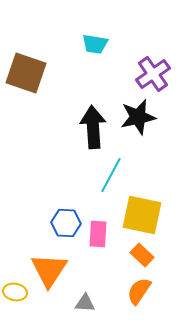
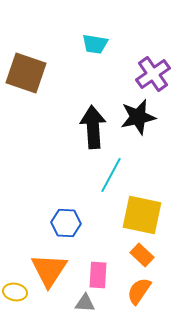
pink rectangle: moved 41 px down
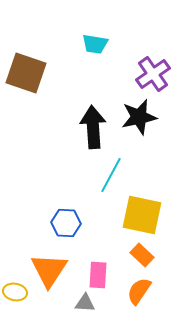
black star: moved 1 px right
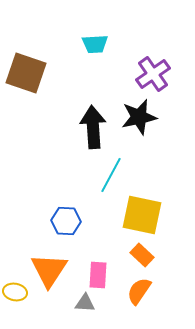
cyan trapezoid: rotated 12 degrees counterclockwise
blue hexagon: moved 2 px up
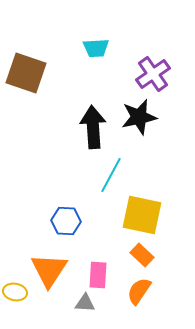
cyan trapezoid: moved 1 px right, 4 px down
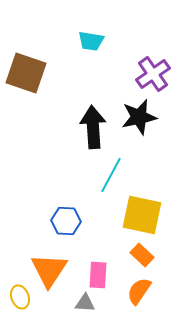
cyan trapezoid: moved 5 px left, 7 px up; rotated 12 degrees clockwise
yellow ellipse: moved 5 px right, 5 px down; rotated 60 degrees clockwise
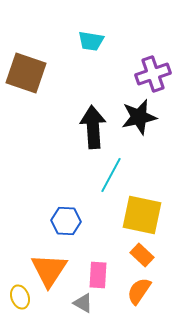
purple cross: rotated 16 degrees clockwise
gray triangle: moved 2 px left; rotated 25 degrees clockwise
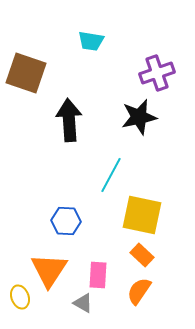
purple cross: moved 4 px right, 1 px up
black arrow: moved 24 px left, 7 px up
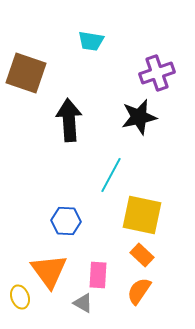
orange triangle: moved 1 px down; rotated 9 degrees counterclockwise
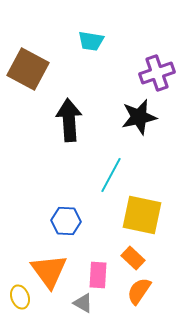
brown square: moved 2 px right, 4 px up; rotated 9 degrees clockwise
orange rectangle: moved 9 px left, 3 px down
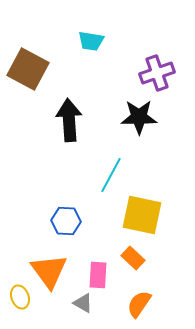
black star: rotated 12 degrees clockwise
orange semicircle: moved 13 px down
